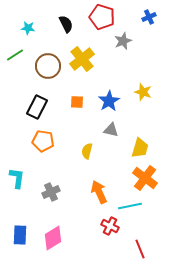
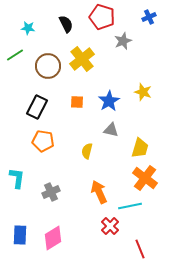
red cross: rotated 18 degrees clockwise
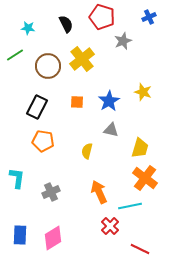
red line: rotated 42 degrees counterclockwise
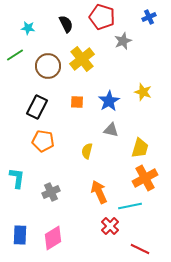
orange cross: rotated 25 degrees clockwise
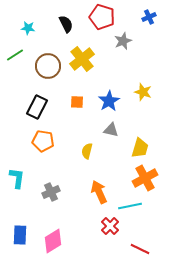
pink diamond: moved 3 px down
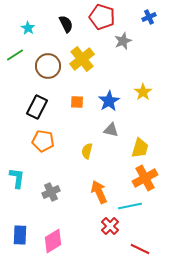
cyan star: rotated 24 degrees clockwise
yellow star: rotated 18 degrees clockwise
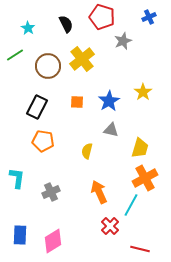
cyan line: moved 1 px right, 1 px up; rotated 50 degrees counterclockwise
red line: rotated 12 degrees counterclockwise
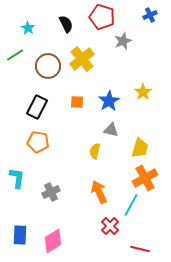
blue cross: moved 1 px right, 2 px up
orange pentagon: moved 5 px left, 1 px down
yellow semicircle: moved 8 px right
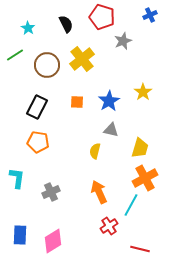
brown circle: moved 1 px left, 1 px up
red cross: moved 1 px left; rotated 12 degrees clockwise
